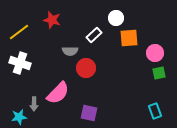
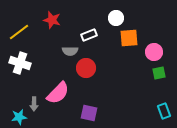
white rectangle: moved 5 px left; rotated 21 degrees clockwise
pink circle: moved 1 px left, 1 px up
cyan rectangle: moved 9 px right
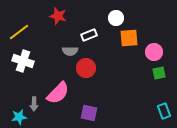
red star: moved 6 px right, 4 px up
white cross: moved 3 px right, 2 px up
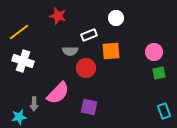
orange square: moved 18 px left, 13 px down
purple square: moved 6 px up
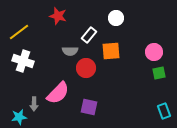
white rectangle: rotated 28 degrees counterclockwise
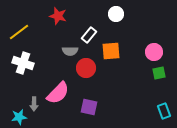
white circle: moved 4 px up
white cross: moved 2 px down
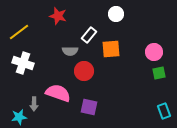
orange square: moved 2 px up
red circle: moved 2 px left, 3 px down
pink semicircle: rotated 115 degrees counterclockwise
